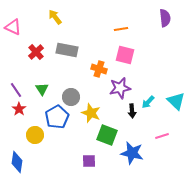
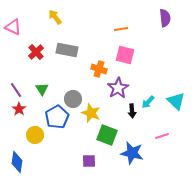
purple star: moved 2 px left; rotated 20 degrees counterclockwise
gray circle: moved 2 px right, 2 px down
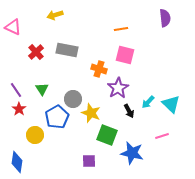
yellow arrow: moved 2 px up; rotated 70 degrees counterclockwise
cyan triangle: moved 5 px left, 3 px down
black arrow: moved 3 px left; rotated 24 degrees counterclockwise
